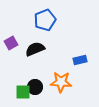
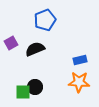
orange star: moved 18 px right
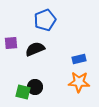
purple square: rotated 24 degrees clockwise
blue rectangle: moved 1 px left, 1 px up
green square: rotated 14 degrees clockwise
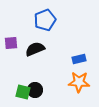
black circle: moved 3 px down
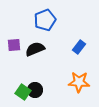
purple square: moved 3 px right, 2 px down
blue rectangle: moved 12 px up; rotated 40 degrees counterclockwise
green square: rotated 21 degrees clockwise
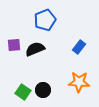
black circle: moved 8 px right
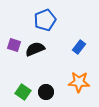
purple square: rotated 24 degrees clockwise
black circle: moved 3 px right, 2 px down
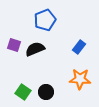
orange star: moved 1 px right, 3 px up
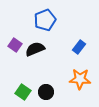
purple square: moved 1 px right; rotated 16 degrees clockwise
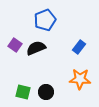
black semicircle: moved 1 px right, 1 px up
green square: rotated 21 degrees counterclockwise
